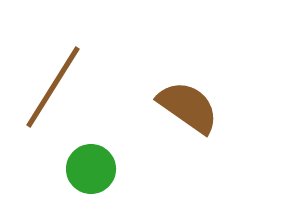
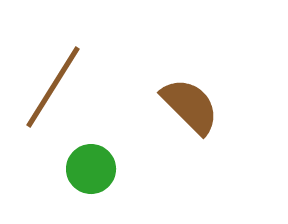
brown semicircle: moved 2 px right, 1 px up; rotated 10 degrees clockwise
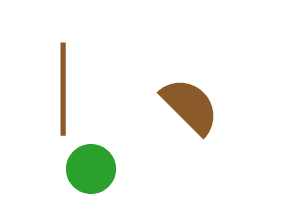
brown line: moved 10 px right, 2 px down; rotated 32 degrees counterclockwise
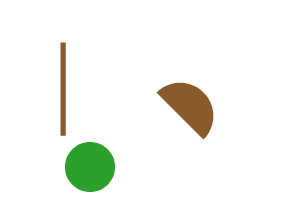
green circle: moved 1 px left, 2 px up
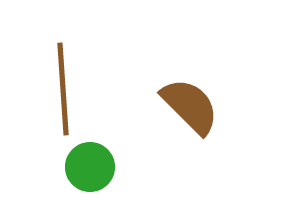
brown line: rotated 4 degrees counterclockwise
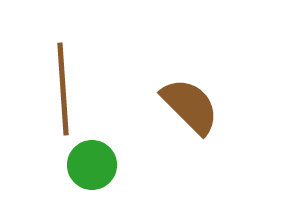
green circle: moved 2 px right, 2 px up
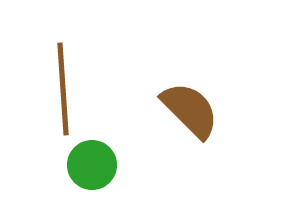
brown semicircle: moved 4 px down
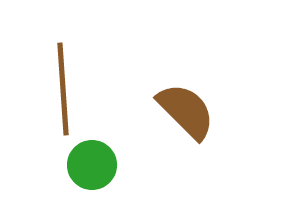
brown semicircle: moved 4 px left, 1 px down
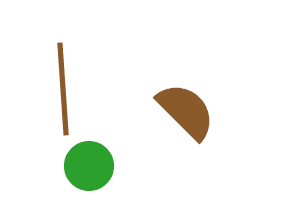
green circle: moved 3 px left, 1 px down
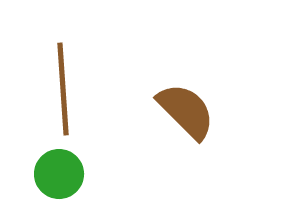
green circle: moved 30 px left, 8 px down
